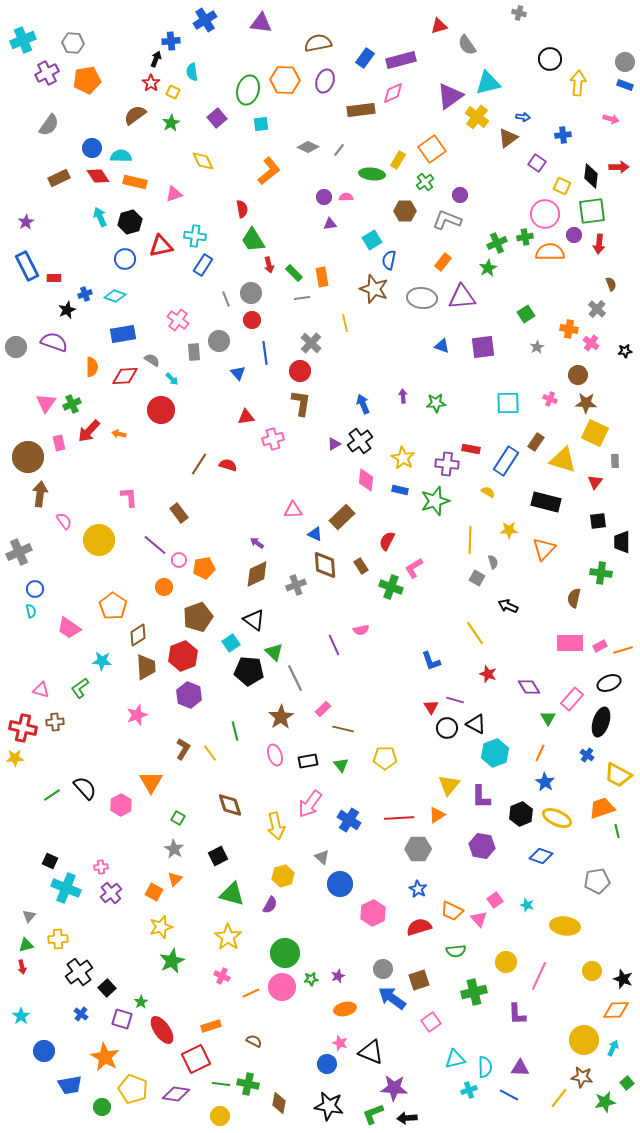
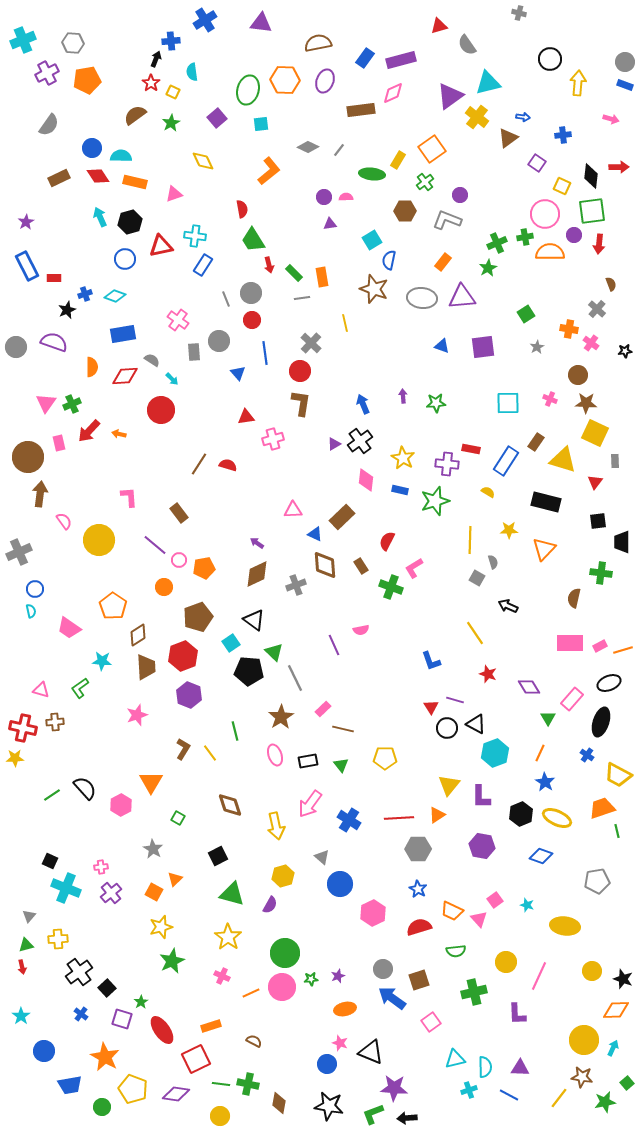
gray star at (174, 849): moved 21 px left
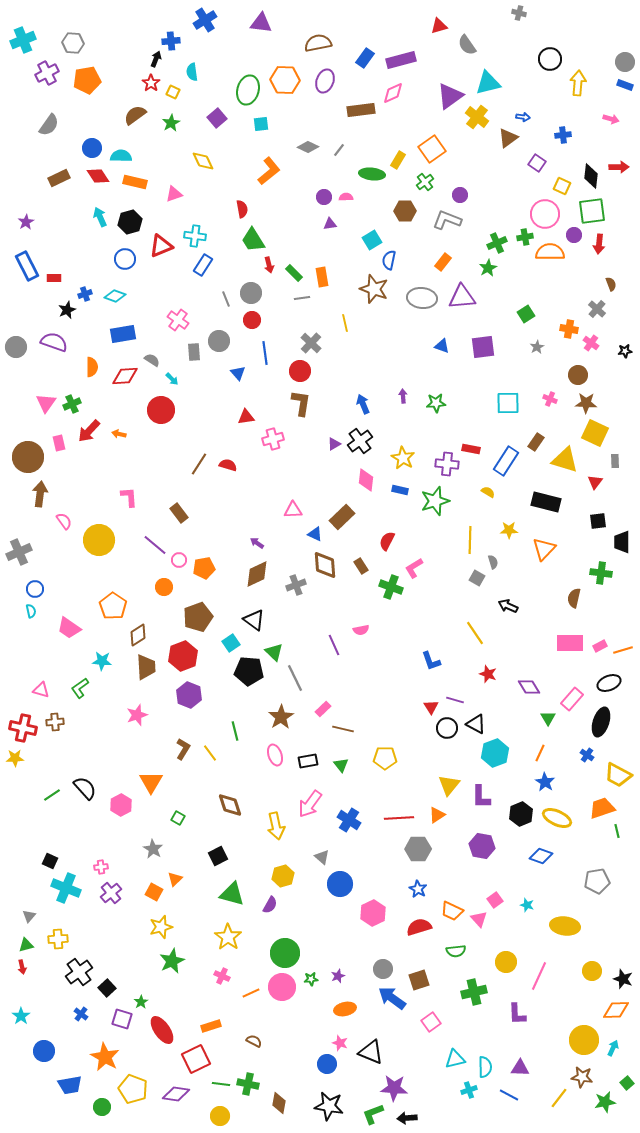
red triangle at (161, 246): rotated 10 degrees counterclockwise
yellow triangle at (563, 460): moved 2 px right
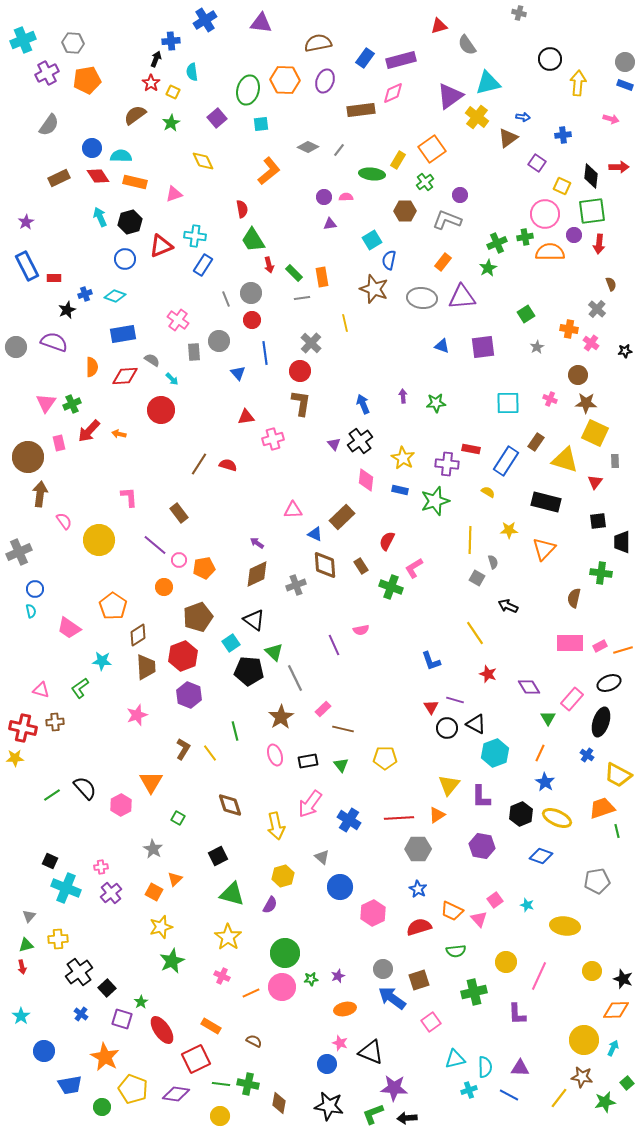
purple triangle at (334, 444): rotated 40 degrees counterclockwise
blue circle at (340, 884): moved 3 px down
orange rectangle at (211, 1026): rotated 48 degrees clockwise
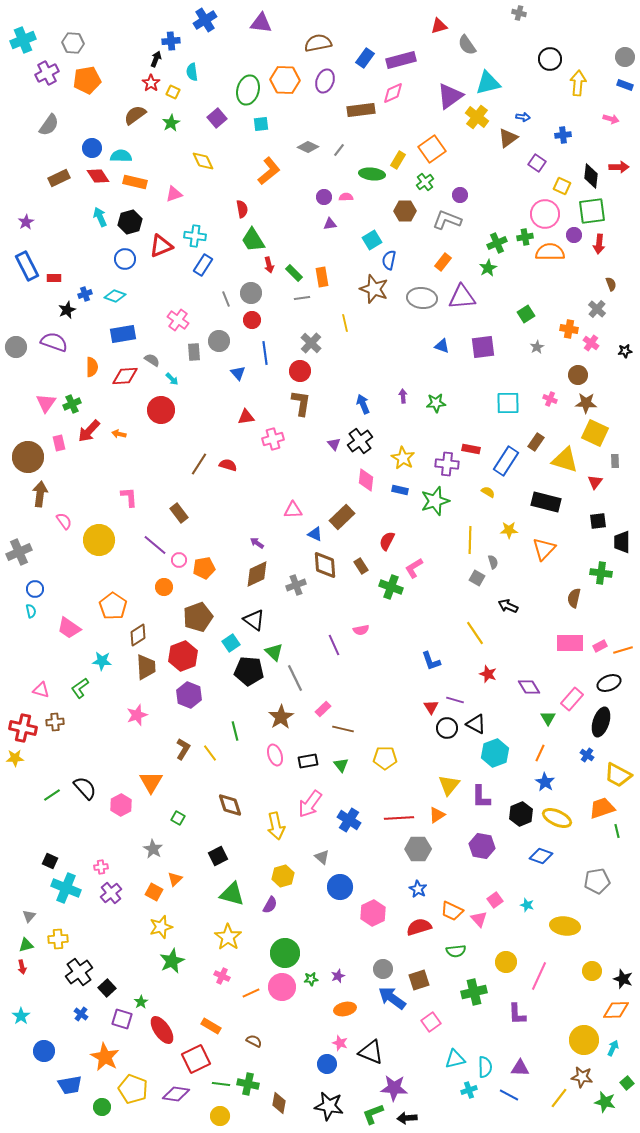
gray circle at (625, 62): moved 5 px up
green star at (605, 1102): rotated 25 degrees clockwise
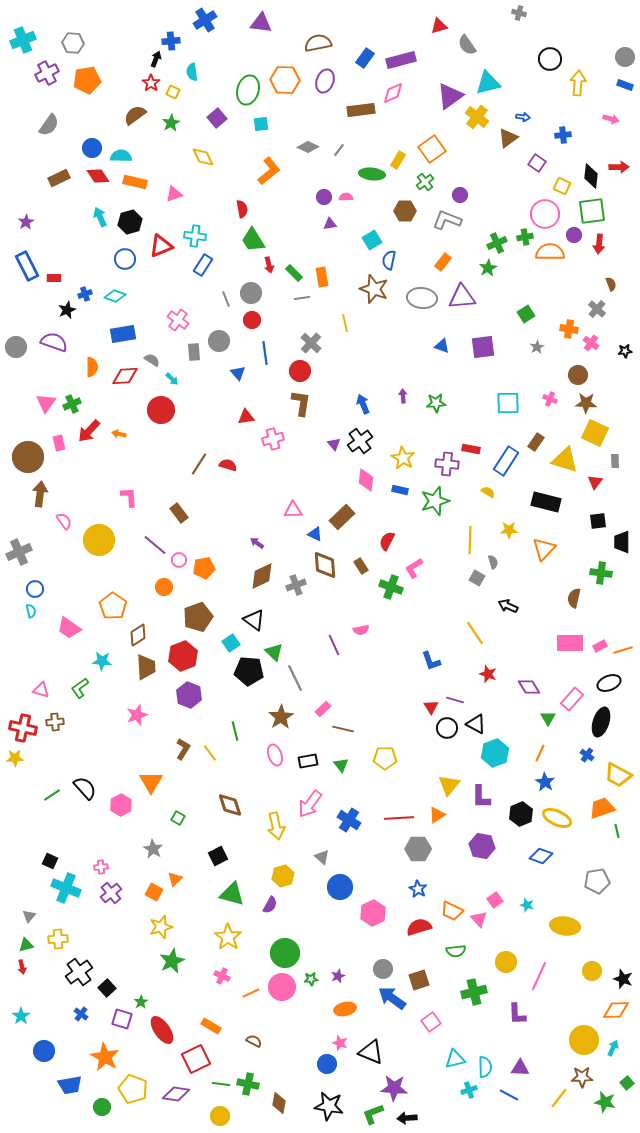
yellow diamond at (203, 161): moved 4 px up
brown diamond at (257, 574): moved 5 px right, 2 px down
brown star at (582, 1077): rotated 10 degrees counterclockwise
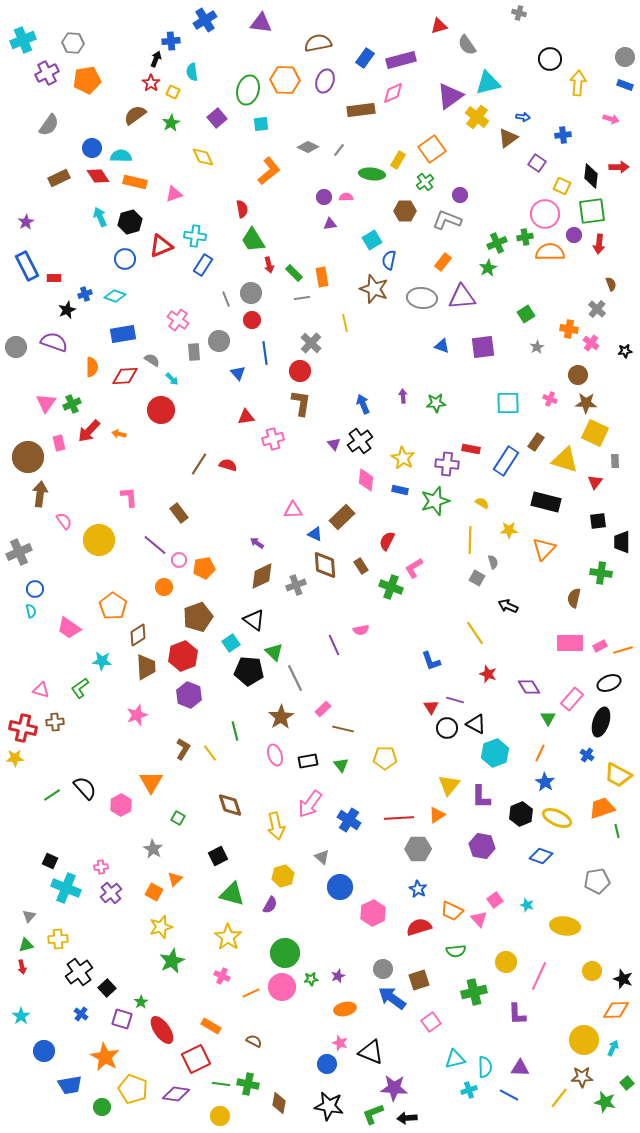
yellow semicircle at (488, 492): moved 6 px left, 11 px down
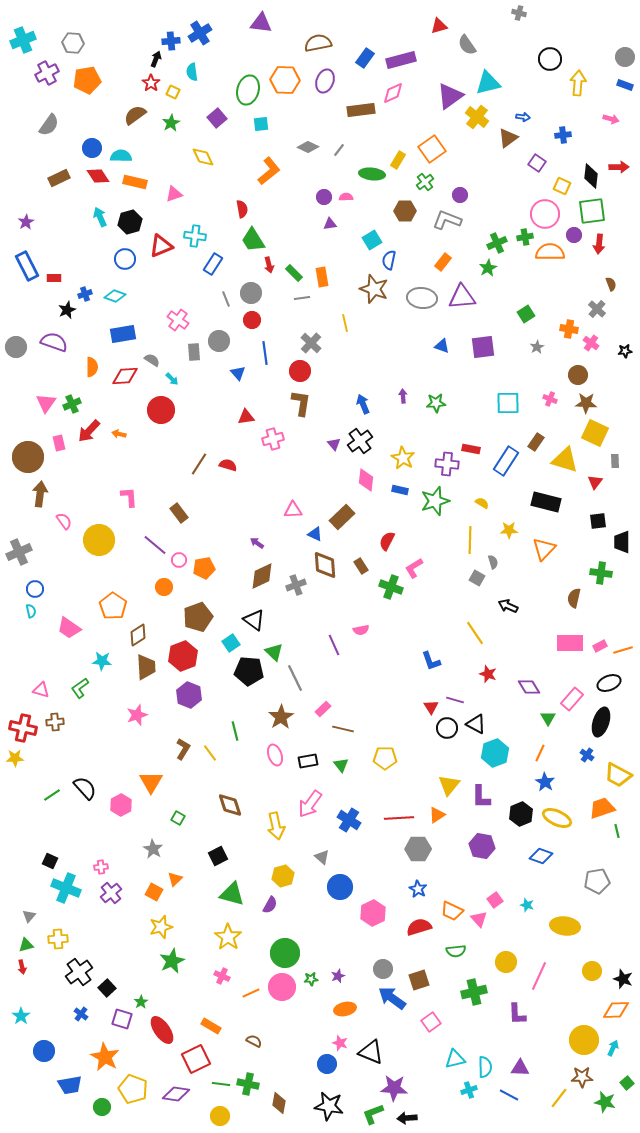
blue cross at (205, 20): moved 5 px left, 13 px down
blue rectangle at (203, 265): moved 10 px right, 1 px up
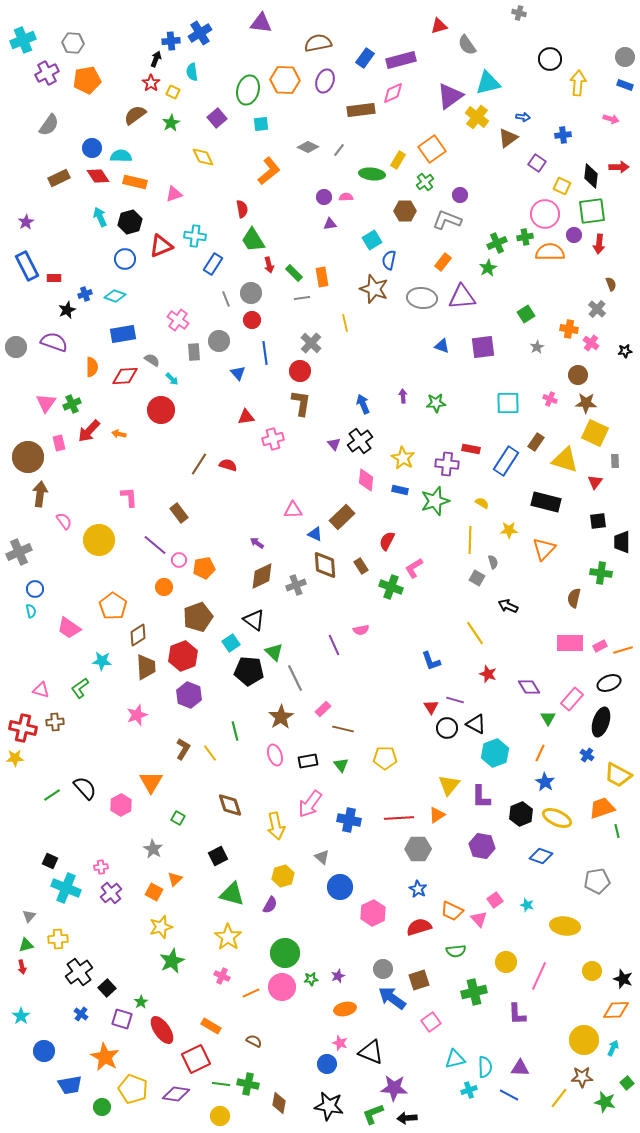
blue cross at (349, 820): rotated 20 degrees counterclockwise
